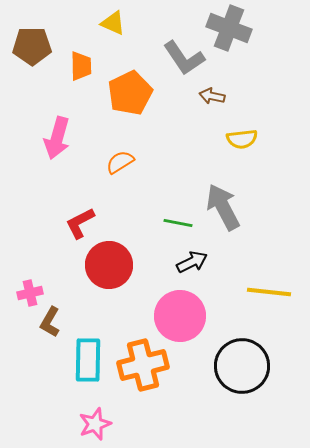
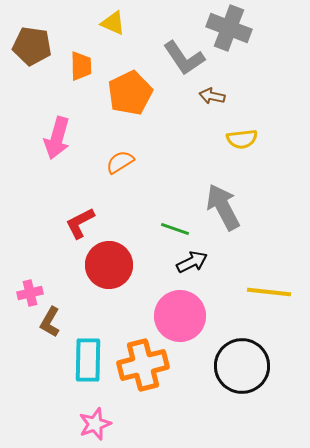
brown pentagon: rotated 9 degrees clockwise
green line: moved 3 px left, 6 px down; rotated 8 degrees clockwise
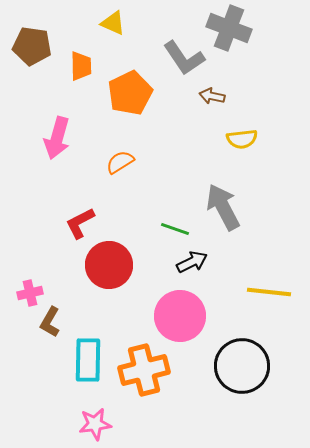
orange cross: moved 1 px right, 5 px down
pink star: rotated 12 degrees clockwise
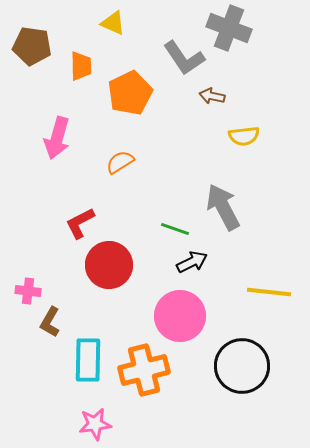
yellow semicircle: moved 2 px right, 3 px up
pink cross: moved 2 px left, 2 px up; rotated 20 degrees clockwise
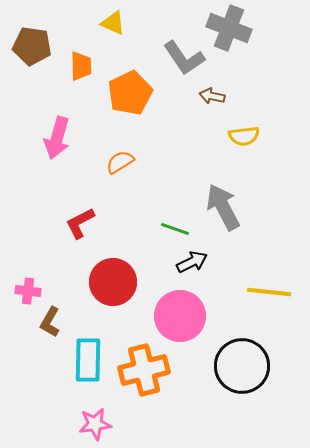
red circle: moved 4 px right, 17 px down
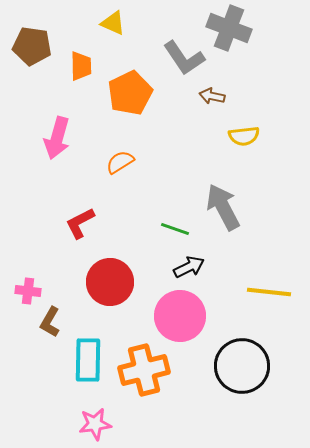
black arrow: moved 3 px left, 5 px down
red circle: moved 3 px left
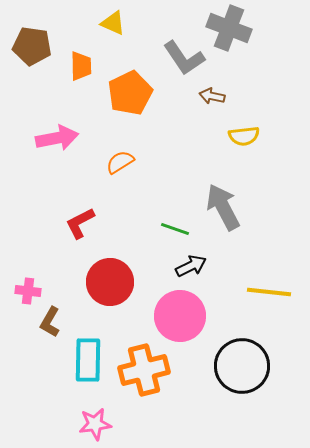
pink arrow: rotated 117 degrees counterclockwise
black arrow: moved 2 px right, 1 px up
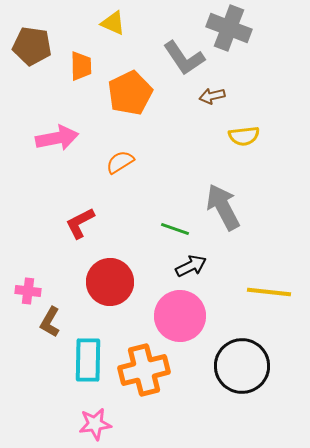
brown arrow: rotated 25 degrees counterclockwise
